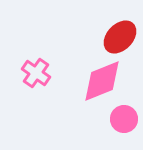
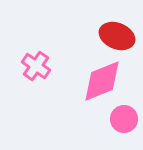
red ellipse: moved 3 px left, 1 px up; rotated 68 degrees clockwise
pink cross: moved 7 px up
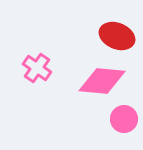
pink cross: moved 1 px right, 2 px down
pink diamond: rotated 27 degrees clockwise
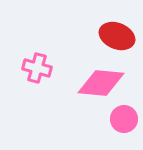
pink cross: rotated 20 degrees counterclockwise
pink diamond: moved 1 px left, 2 px down
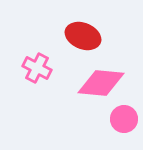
red ellipse: moved 34 px left
pink cross: rotated 12 degrees clockwise
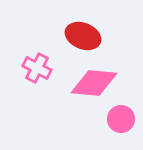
pink diamond: moved 7 px left
pink circle: moved 3 px left
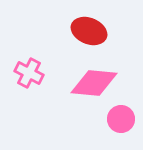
red ellipse: moved 6 px right, 5 px up
pink cross: moved 8 px left, 5 px down
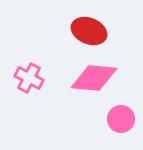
pink cross: moved 5 px down
pink diamond: moved 5 px up
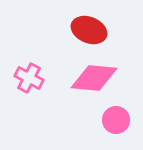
red ellipse: moved 1 px up
pink circle: moved 5 px left, 1 px down
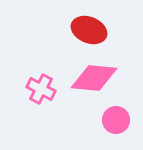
pink cross: moved 12 px right, 11 px down
